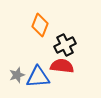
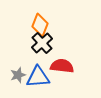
black cross: moved 23 px left, 2 px up; rotated 15 degrees counterclockwise
gray star: moved 1 px right
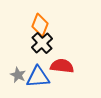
gray star: rotated 28 degrees counterclockwise
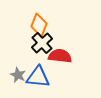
orange diamond: moved 1 px left
red semicircle: moved 2 px left, 10 px up
blue triangle: rotated 10 degrees clockwise
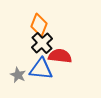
blue triangle: moved 3 px right, 8 px up
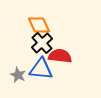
orange diamond: rotated 45 degrees counterclockwise
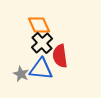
red semicircle: rotated 105 degrees counterclockwise
gray star: moved 3 px right, 1 px up
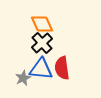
orange diamond: moved 3 px right, 1 px up
red semicircle: moved 2 px right, 12 px down
gray star: moved 2 px right, 4 px down; rotated 21 degrees clockwise
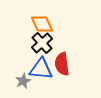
red semicircle: moved 4 px up
gray star: moved 3 px down
